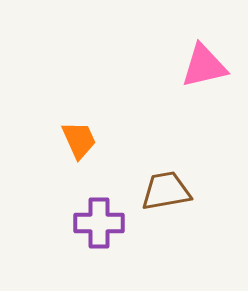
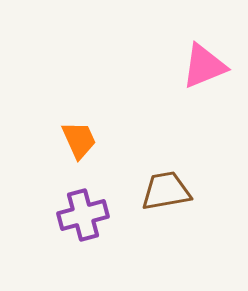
pink triangle: rotated 9 degrees counterclockwise
purple cross: moved 16 px left, 8 px up; rotated 15 degrees counterclockwise
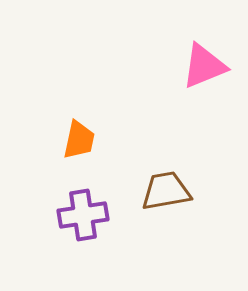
orange trapezoid: rotated 36 degrees clockwise
purple cross: rotated 6 degrees clockwise
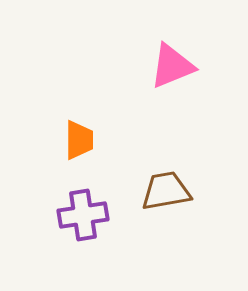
pink triangle: moved 32 px left
orange trapezoid: rotated 12 degrees counterclockwise
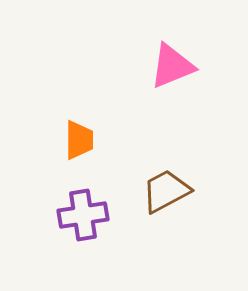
brown trapezoid: rotated 18 degrees counterclockwise
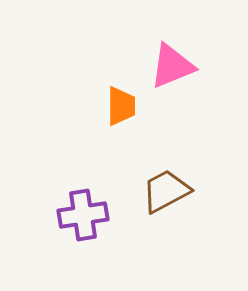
orange trapezoid: moved 42 px right, 34 px up
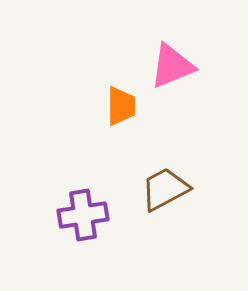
brown trapezoid: moved 1 px left, 2 px up
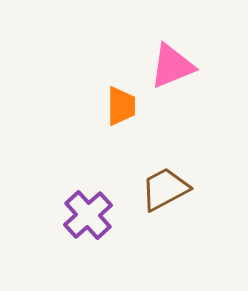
purple cross: moved 5 px right; rotated 33 degrees counterclockwise
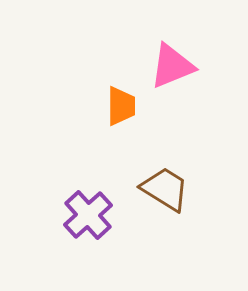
brown trapezoid: rotated 60 degrees clockwise
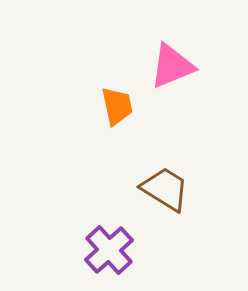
orange trapezoid: moved 4 px left; rotated 12 degrees counterclockwise
purple cross: moved 21 px right, 35 px down
